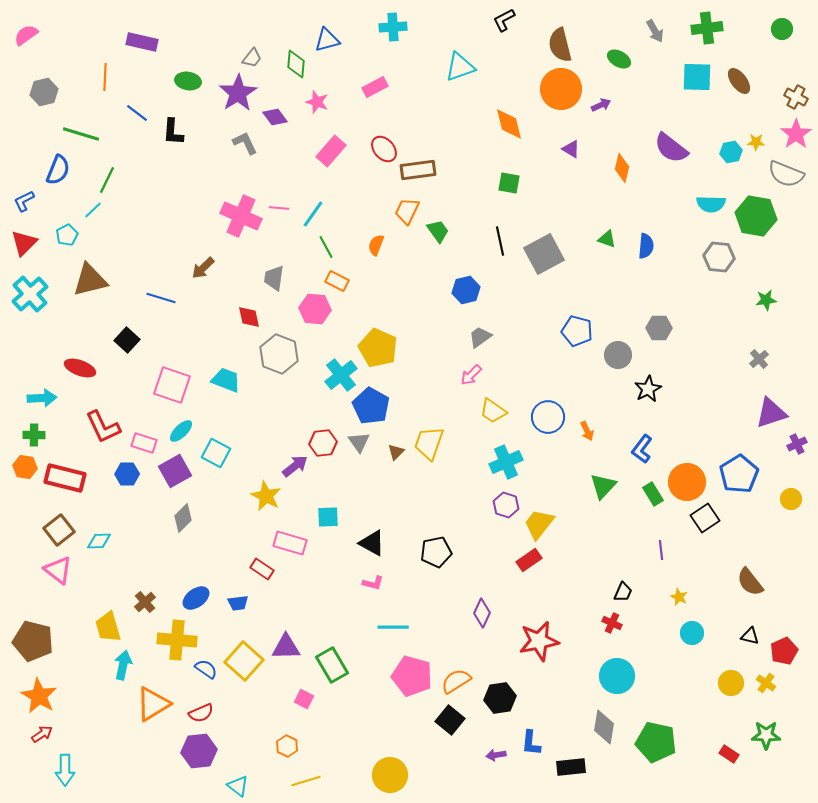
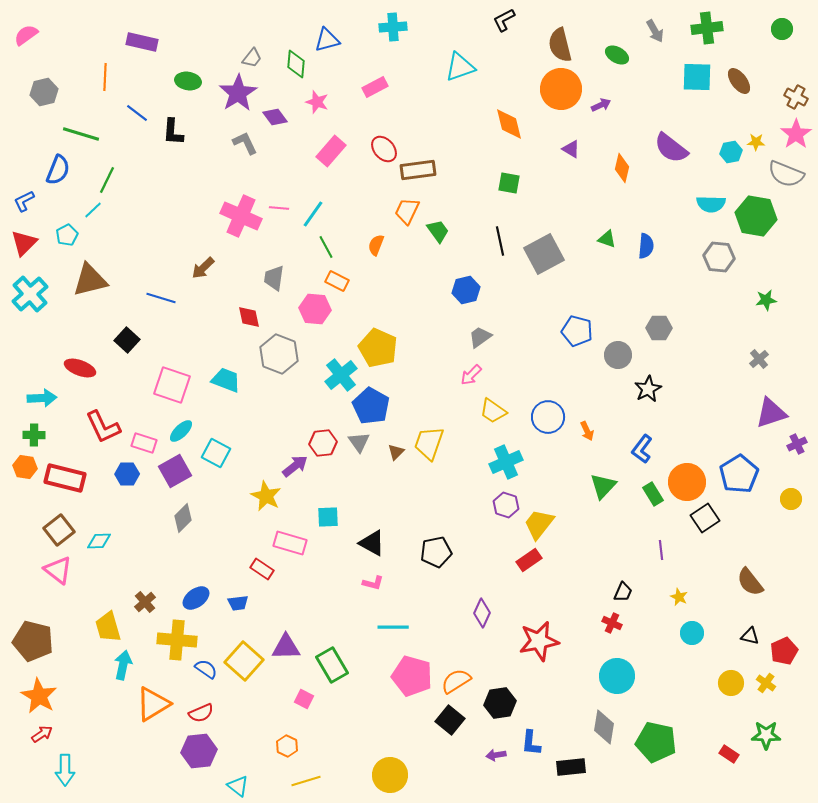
green ellipse at (619, 59): moved 2 px left, 4 px up
black hexagon at (500, 698): moved 5 px down
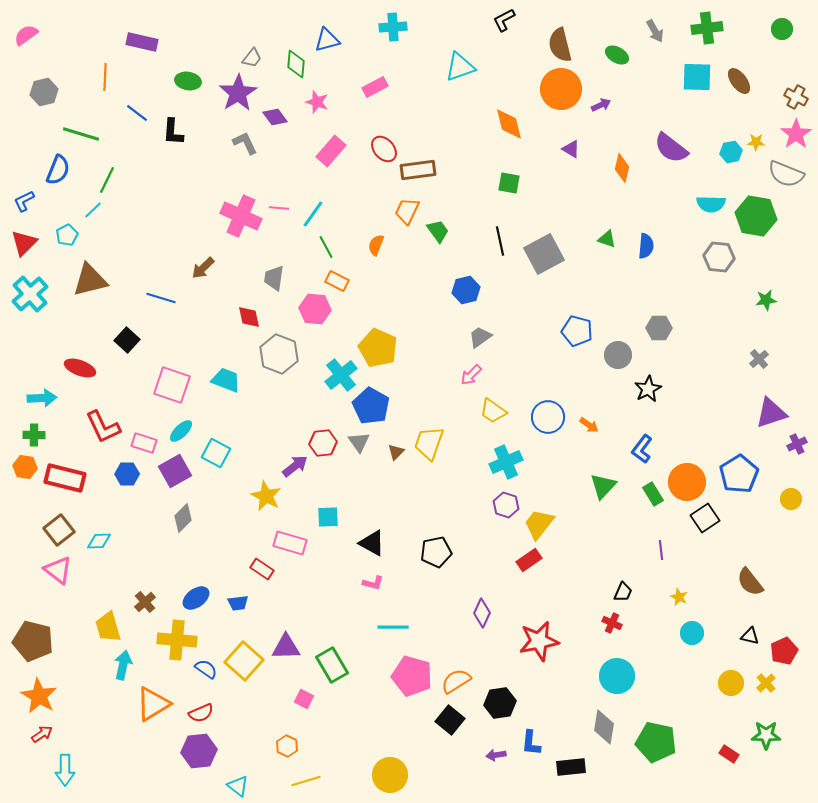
orange arrow at (587, 431): moved 2 px right, 6 px up; rotated 30 degrees counterclockwise
yellow cross at (766, 683): rotated 12 degrees clockwise
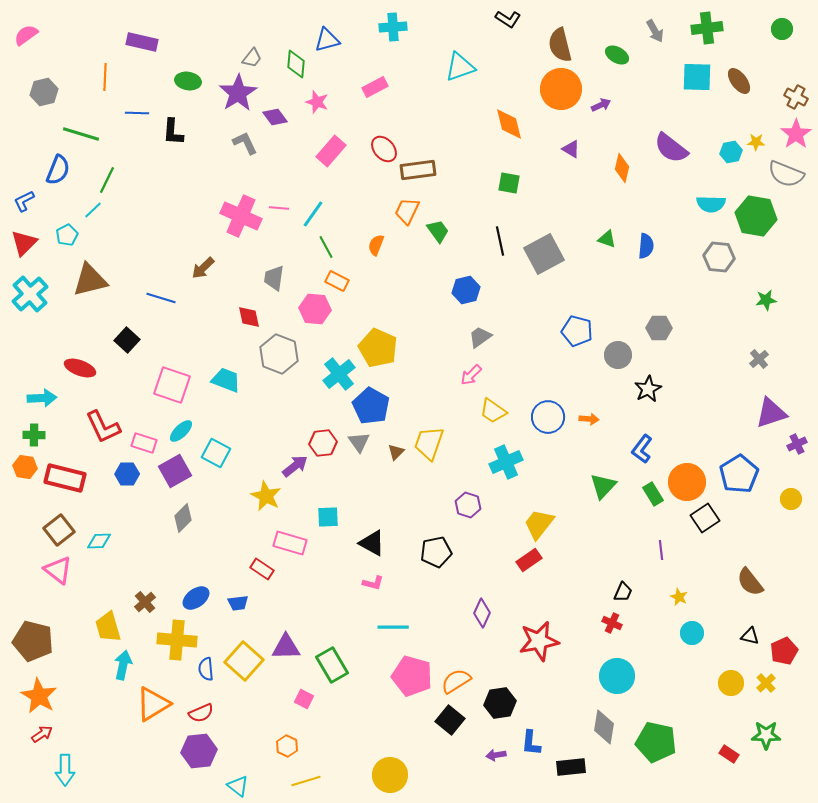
black L-shape at (504, 20): moved 4 px right, 1 px up; rotated 120 degrees counterclockwise
blue line at (137, 113): rotated 35 degrees counterclockwise
cyan cross at (341, 375): moved 2 px left, 1 px up
orange arrow at (589, 425): moved 6 px up; rotated 30 degrees counterclockwise
purple hexagon at (506, 505): moved 38 px left
blue semicircle at (206, 669): rotated 130 degrees counterclockwise
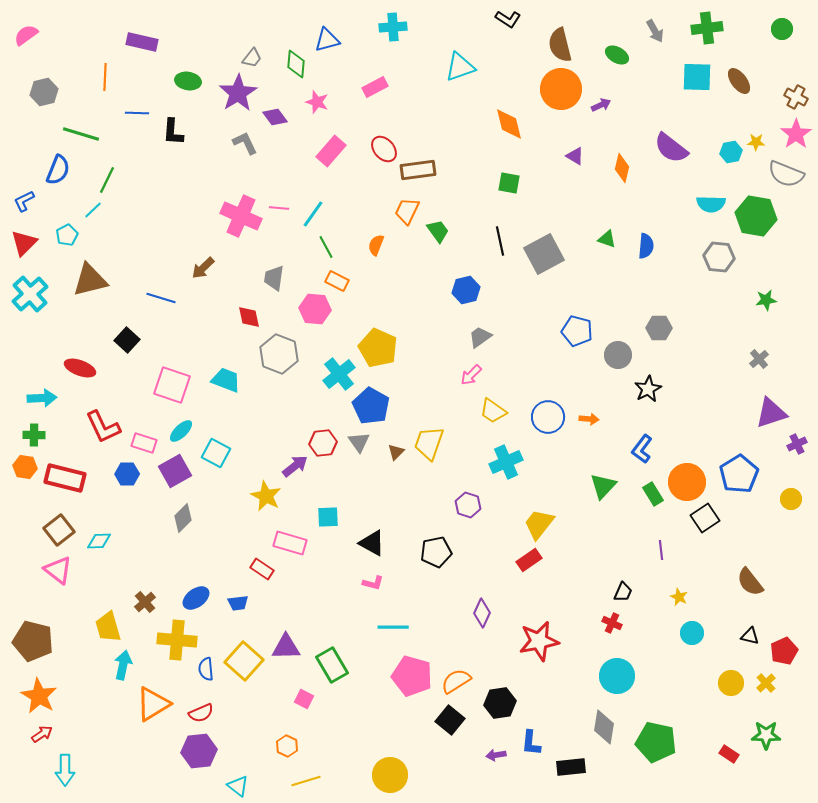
purple triangle at (571, 149): moved 4 px right, 7 px down
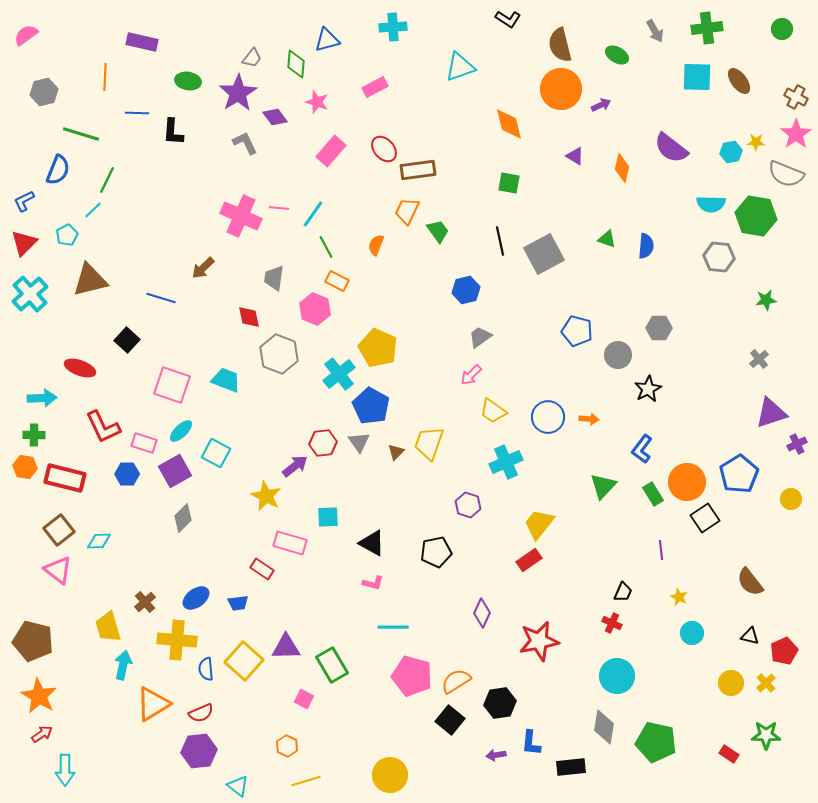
pink hexagon at (315, 309): rotated 16 degrees clockwise
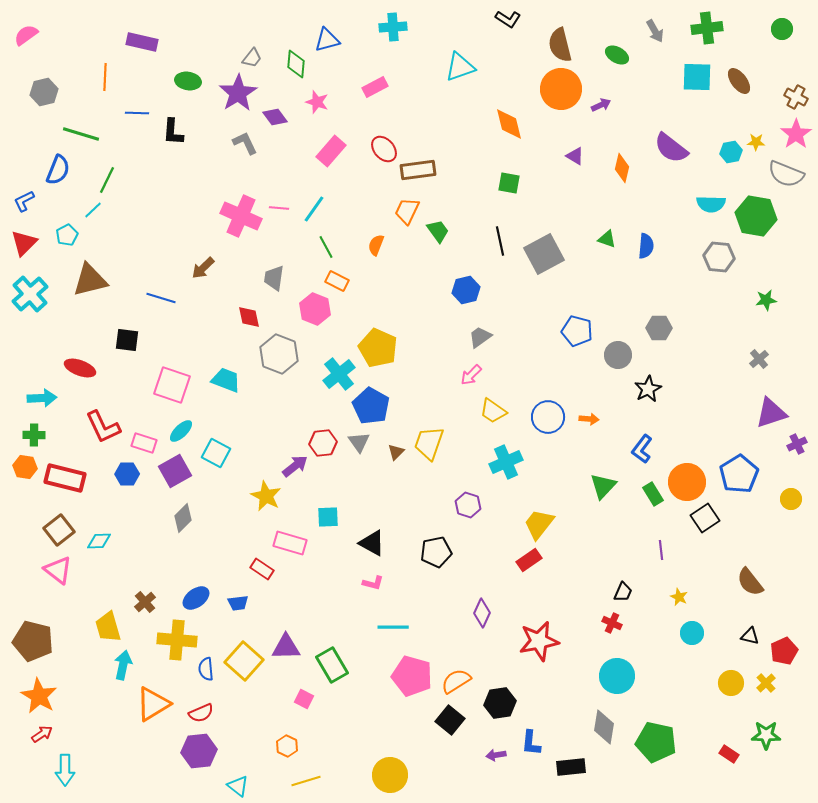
cyan line at (313, 214): moved 1 px right, 5 px up
black square at (127, 340): rotated 35 degrees counterclockwise
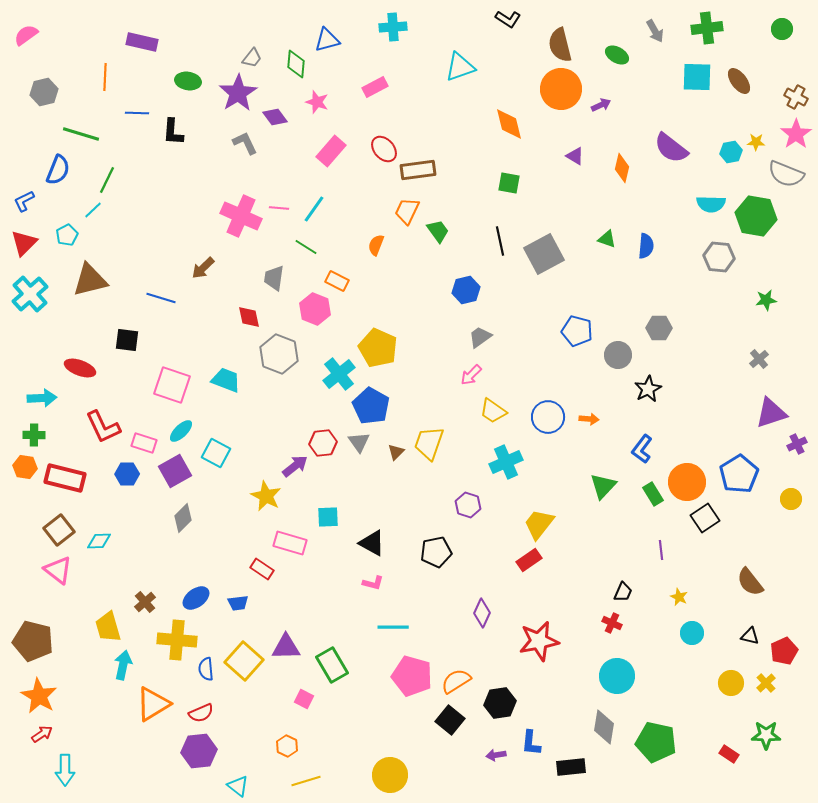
green line at (326, 247): moved 20 px left; rotated 30 degrees counterclockwise
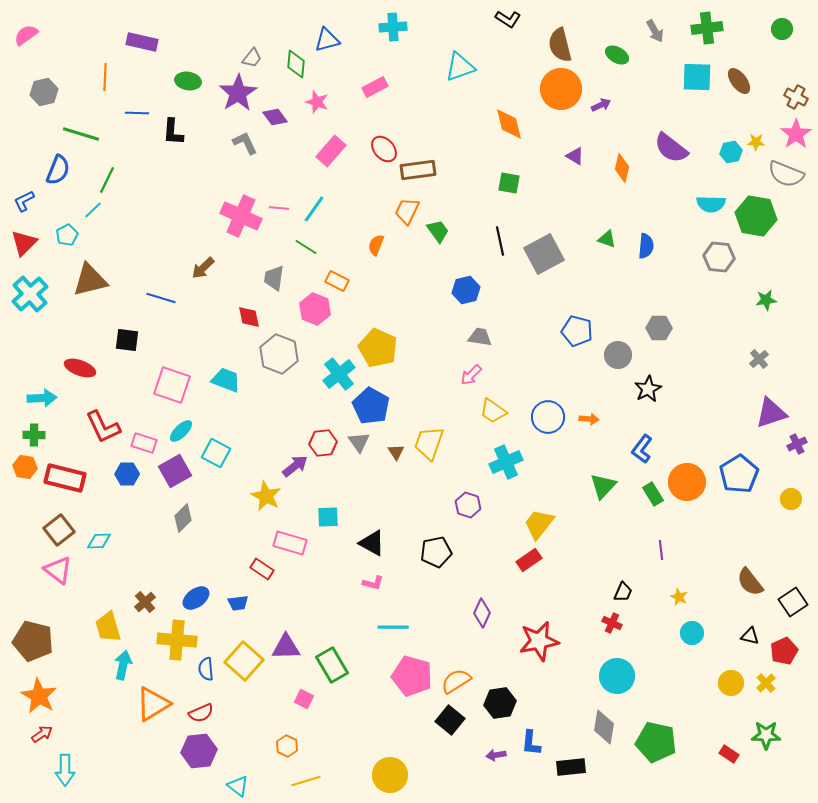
gray trapezoid at (480, 337): rotated 45 degrees clockwise
brown triangle at (396, 452): rotated 18 degrees counterclockwise
black square at (705, 518): moved 88 px right, 84 px down
